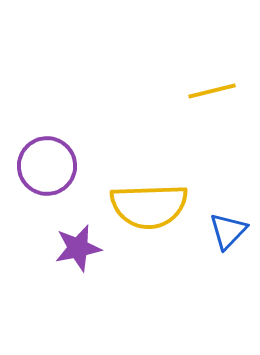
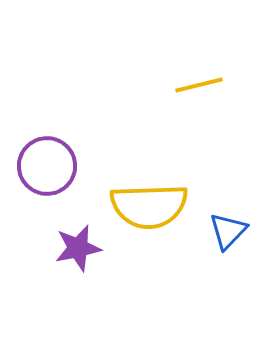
yellow line: moved 13 px left, 6 px up
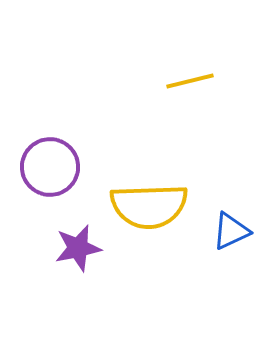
yellow line: moved 9 px left, 4 px up
purple circle: moved 3 px right, 1 px down
blue triangle: moved 3 px right; rotated 21 degrees clockwise
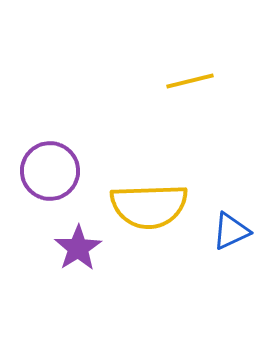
purple circle: moved 4 px down
purple star: rotated 21 degrees counterclockwise
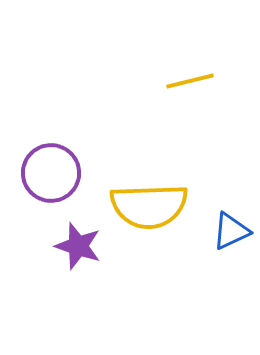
purple circle: moved 1 px right, 2 px down
purple star: moved 2 px up; rotated 21 degrees counterclockwise
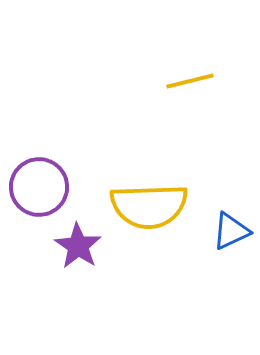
purple circle: moved 12 px left, 14 px down
purple star: rotated 15 degrees clockwise
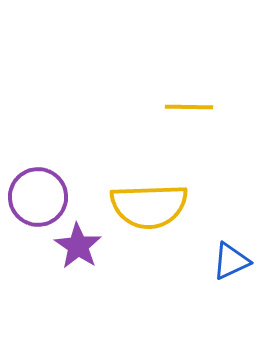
yellow line: moved 1 px left, 26 px down; rotated 15 degrees clockwise
purple circle: moved 1 px left, 10 px down
blue triangle: moved 30 px down
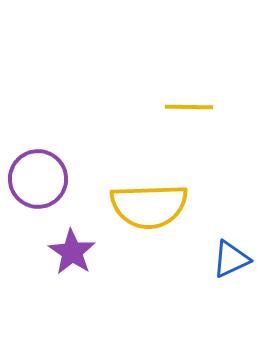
purple circle: moved 18 px up
purple star: moved 6 px left, 6 px down
blue triangle: moved 2 px up
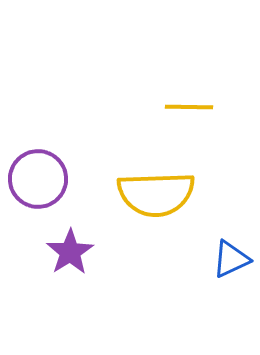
yellow semicircle: moved 7 px right, 12 px up
purple star: moved 2 px left; rotated 6 degrees clockwise
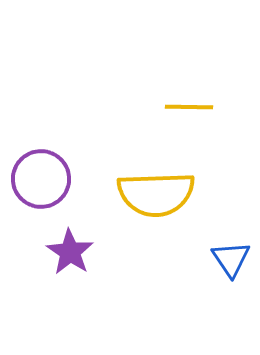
purple circle: moved 3 px right
purple star: rotated 6 degrees counterclockwise
blue triangle: rotated 39 degrees counterclockwise
